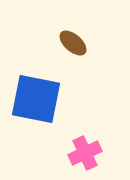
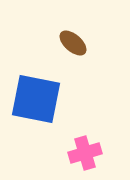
pink cross: rotated 8 degrees clockwise
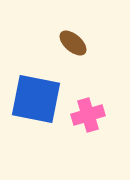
pink cross: moved 3 px right, 38 px up
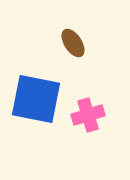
brown ellipse: rotated 16 degrees clockwise
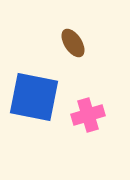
blue square: moved 2 px left, 2 px up
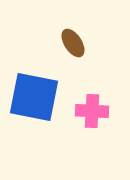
pink cross: moved 4 px right, 4 px up; rotated 20 degrees clockwise
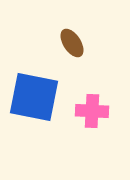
brown ellipse: moved 1 px left
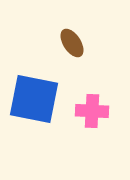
blue square: moved 2 px down
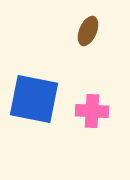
brown ellipse: moved 16 px right, 12 px up; rotated 56 degrees clockwise
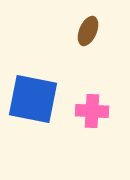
blue square: moved 1 px left
